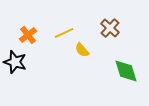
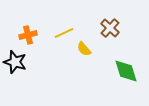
orange cross: rotated 24 degrees clockwise
yellow semicircle: moved 2 px right, 1 px up
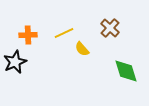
orange cross: rotated 12 degrees clockwise
yellow semicircle: moved 2 px left
black star: rotated 30 degrees clockwise
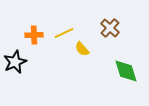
orange cross: moved 6 px right
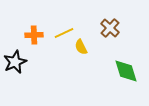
yellow semicircle: moved 1 px left, 2 px up; rotated 14 degrees clockwise
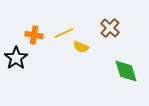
orange cross: rotated 12 degrees clockwise
yellow semicircle: rotated 42 degrees counterclockwise
black star: moved 1 px right, 4 px up; rotated 10 degrees counterclockwise
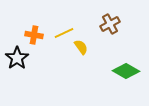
brown cross: moved 4 px up; rotated 18 degrees clockwise
yellow semicircle: rotated 147 degrees counterclockwise
black star: moved 1 px right
green diamond: rotated 44 degrees counterclockwise
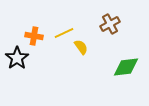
orange cross: moved 1 px down
green diamond: moved 4 px up; rotated 36 degrees counterclockwise
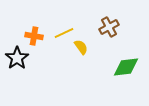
brown cross: moved 1 px left, 3 px down
